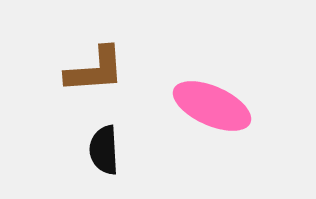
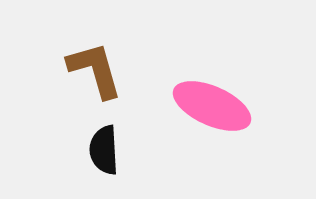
brown L-shape: rotated 102 degrees counterclockwise
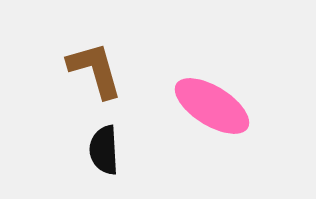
pink ellipse: rotated 8 degrees clockwise
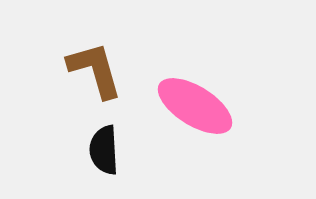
pink ellipse: moved 17 px left
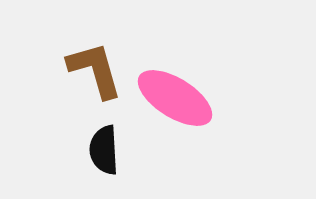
pink ellipse: moved 20 px left, 8 px up
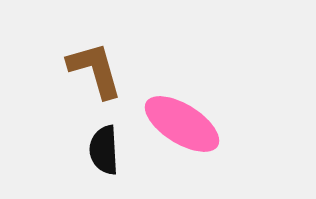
pink ellipse: moved 7 px right, 26 px down
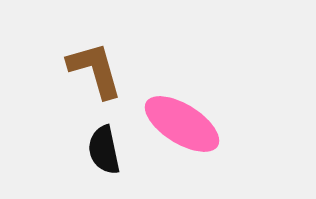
black semicircle: rotated 9 degrees counterclockwise
